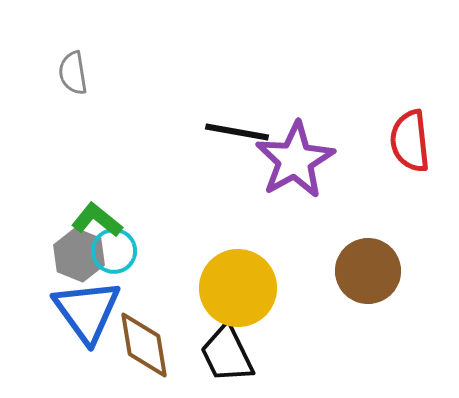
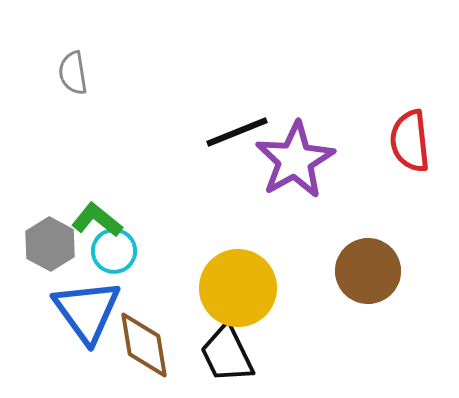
black line: rotated 32 degrees counterclockwise
gray hexagon: moved 29 px left, 11 px up; rotated 6 degrees clockwise
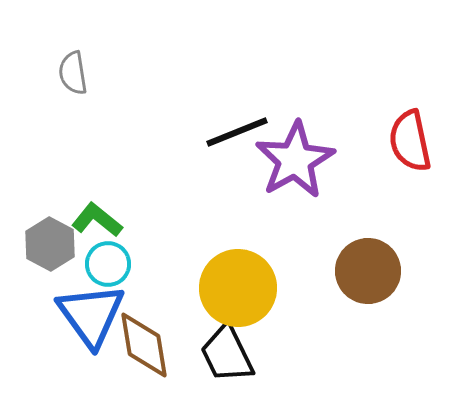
red semicircle: rotated 6 degrees counterclockwise
cyan circle: moved 6 px left, 13 px down
blue triangle: moved 4 px right, 4 px down
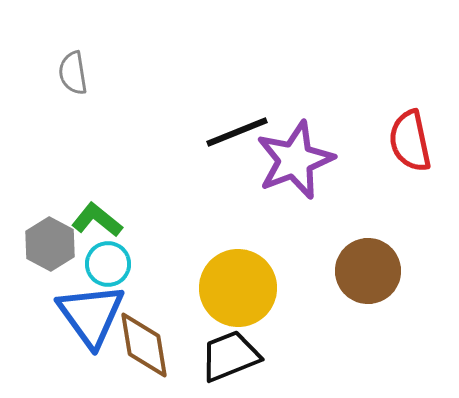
purple star: rotated 8 degrees clockwise
black trapezoid: moved 3 px right, 2 px down; rotated 94 degrees clockwise
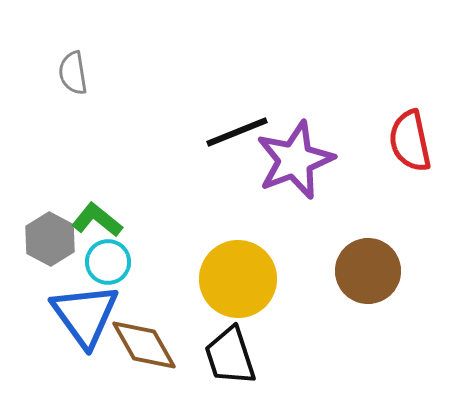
gray hexagon: moved 5 px up
cyan circle: moved 2 px up
yellow circle: moved 9 px up
blue triangle: moved 6 px left
brown diamond: rotated 20 degrees counterclockwise
black trapezoid: rotated 86 degrees counterclockwise
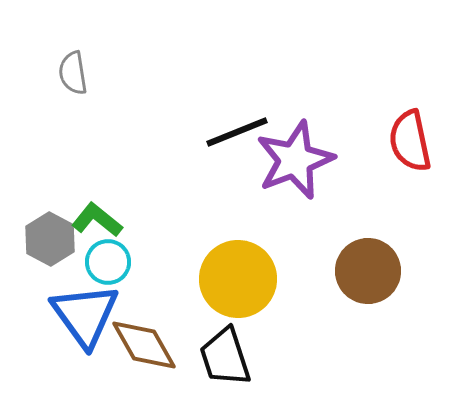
black trapezoid: moved 5 px left, 1 px down
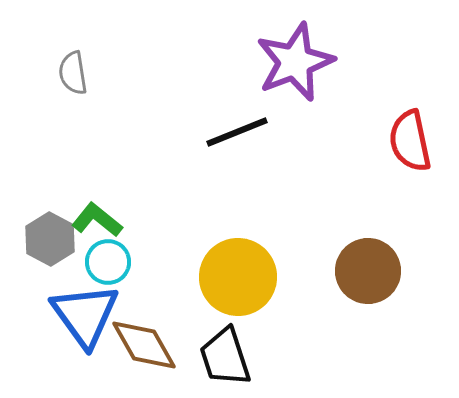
purple star: moved 98 px up
yellow circle: moved 2 px up
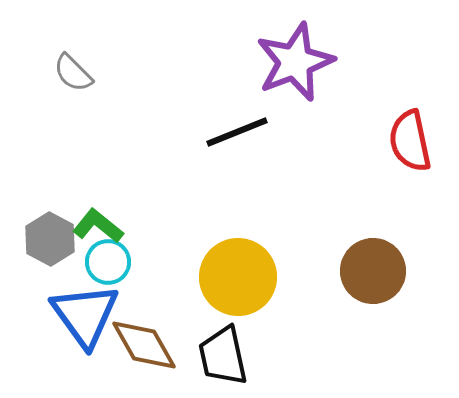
gray semicircle: rotated 36 degrees counterclockwise
green L-shape: moved 1 px right, 6 px down
brown circle: moved 5 px right
black trapezoid: moved 2 px left, 1 px up; rotated 6 degrees clockwise
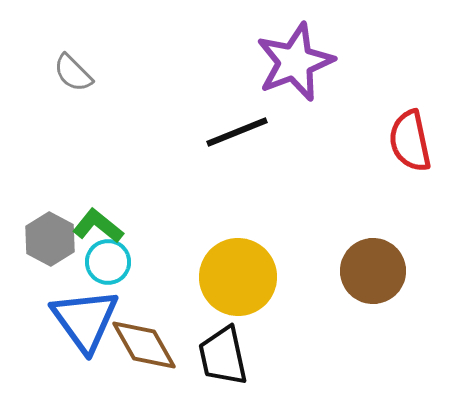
blue triangle: moved 5 px down
